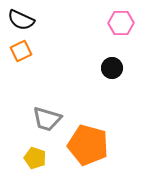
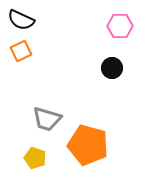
pink hexagon: moved 1 px left, 3 px down
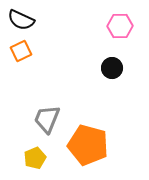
gray trapezoid: rotated 96 degrees clockwise
yellow pentagon: rotated 30 degrees clockwise
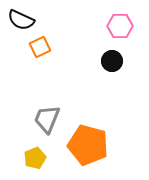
orange square: moved 19 px right, 4 px up
black circle: moved 7 px up
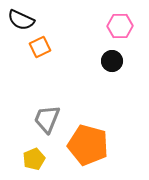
yellow pentagon: moved 1 px left, 1 px down
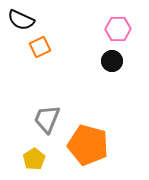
pink hexagon: moved 2 px left, 3 px down
yellow pentagon: rotated 10 degrees counterclockwise
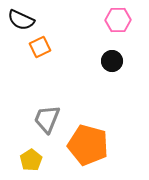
pink hexagon: moved 9 px up
yellow pentagon: moved 3 px left, 1 px down
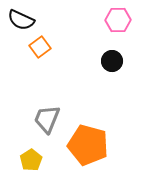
orange square: rotated 10 degrees counterclockwise
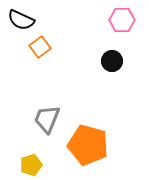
pink hexagon: moved 4 px right
yellow pentagon: moved 5 px down; rotated 15 degrees clockwise
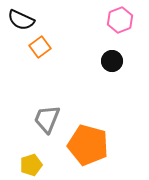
pink hexagon: moved 2 px left; rotated 20 degrees counterclockwise
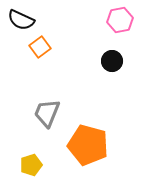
pink hexagon: rotated 10 degrees clockwise
gray trapezoid: moved 6 px up
